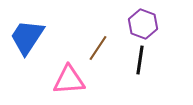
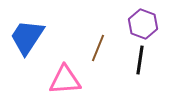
brown line: rotated 12 degrees counterclockwise
pink triangle: moved 4 px left
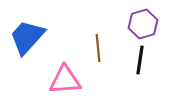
purple hexagon: rotated 24 degrees clockwise
blue trapezoid: rotated 9 degrees clockwise
brown line: rotated 28 degrees counterclockwise
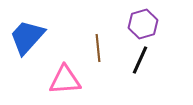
black line: rotated 16 degrees clockwise
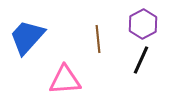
purple hexagon: rotated 12 degrees counterclockwise
brown line: moved 9 px up
black line: moved 1 px right
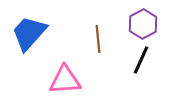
blue trapezoid: moved 2 px right, 4 px up
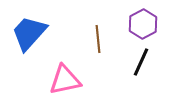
black line: moved 2 px down
pink triangle: rotated 8 degrees counterclockwise
